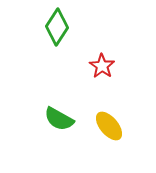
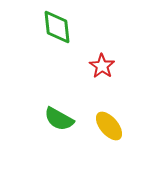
green diamond: rotated 39 degrees counterclockwise
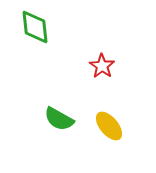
green diamond: moved 22 px left
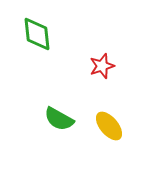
green diamond: moved 2 px right, 7 px down
red star: rotated 20 degrees clockwise
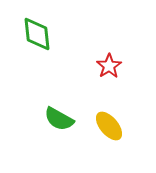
red star: moved 7 px right; rotated 15 degrees counterclockwise
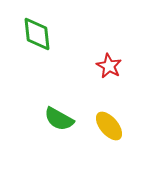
red star: rotated 10 degrees counterclockwise
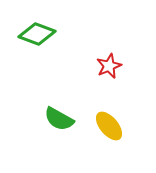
green diamond: rotated 63 degrees counterclockwise
red star: rotated 20 degrees clockwise
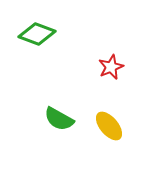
red star: moved 2 px right, 1 px down
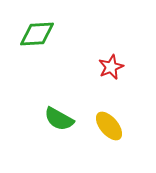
green diamond: rotated 24 degrees counterclockwise
